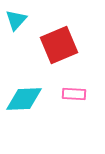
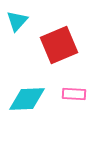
cyan triangle: moved 1 px right, 1 px down
cyan diamond: moved 3 px right
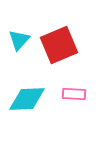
cyan triangle: moved 2 px right, 19 px down
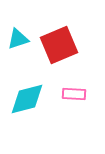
cyan triangle: moved 1 px left, 1 px up; rotated 30 degrees clockwise
cyan diamond: rotated 12 degrees counterclockwise
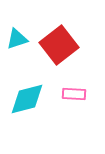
cyan triangle: moved 1 px left
red square: rotated 15 degrees counterclockwise
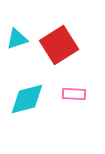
red square: rotated 6 degrees clockwise
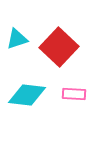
red square: moved 2 px down; rotated 15 degrees counterclockwise
cyan diamond: moved 4 px up; rotated 21 degrees clockwise
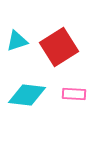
cyan triangle: moved 2 px down
red square: rotated 15 degrees clockwise
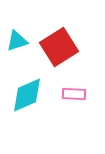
cyan diamond: rotated 30 degrees counterclockwise
